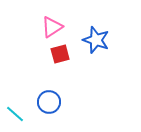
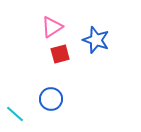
blue circle: moved 2 px right, 3 px up
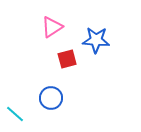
blue star: rotated 16 degrees counterclockwise
red square: moved 7 px right, 5 px down
blue circle: moved 1 px up
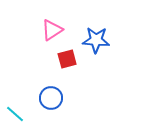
pink triangle: moved 3 px down
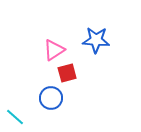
pink triangle: moved 2 px right, 20 px down
red square: moved 14 px down
cyan line: moved 3 px down
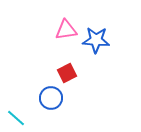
pink triangle: moved 12 px right, 20 px up; rotated 25 degrees clockwise
red square: rotated 12 degrees counterclockwise
cyan line: moved 1 px right, 1 px down
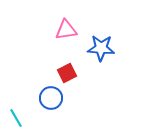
blue star: moved 5 px right, 8 px down
cyan line: rotated 18 degrees clockwise
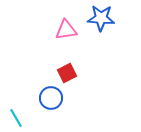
blue star: moved 30 px up
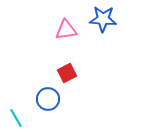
blue star: moved 2 px right, 1 px down
blue circle: moved 3 px left, 1 px down
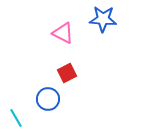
pink triangle: moved 3 px left, 3 px down; rotated 35 degrees clockwise
